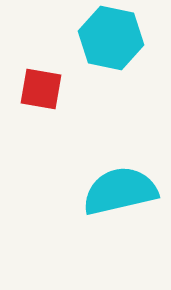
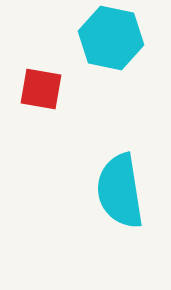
cyan semicircle: rotated 86 degrees counterclockwise
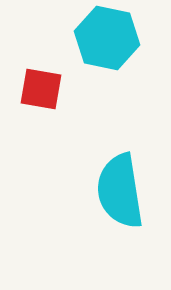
cyan hexagon: moved 4 px left
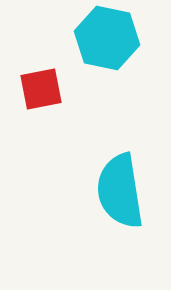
red square: rotated 21 degrees counterclockwise
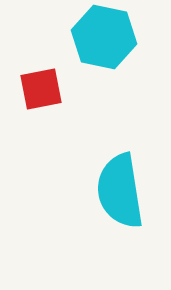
cyan hexagon: moved 3 px left, 1 px up
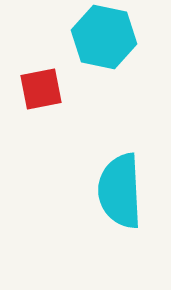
cyan semicircle: rotated 6 degrees clockwise
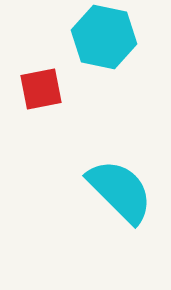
cyan semicircle: rotated 138 degrees clockwise
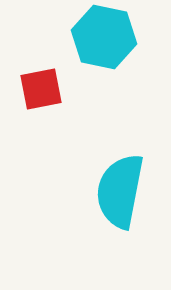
cyan semicircle: rotated 124 degrees counterclockwise
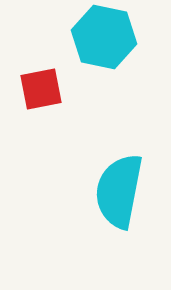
cyan semicircle: moved 1 px left
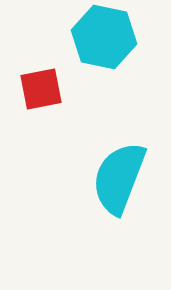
cyan semicircle: moved 13 px up; rotated 10 degrees clockwise
